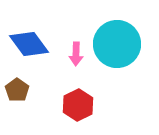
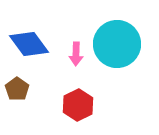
brown pentagon: moved 1 px up
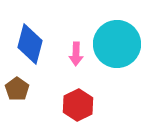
blue diamond: moved 1 px right; rotated 51 degrees clockwise
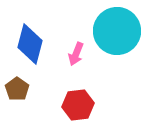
cyan circle: moved 13 px up
pink arrow: rotated 20 degrees clockwise
red hexagon: rotated 20 degrees clockwise
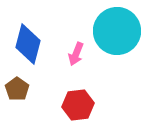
blue diamond: moved 2 px left
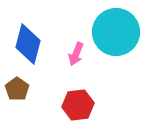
cyan circle: moved 1 px left, 1 px down
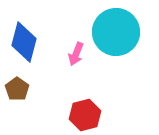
blue diamond: moved 4 px left, 2 px up
red hexagon: moved 7 px right, 10 px down; rotated 8 degrees counterclockwise
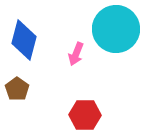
cyan circle: moved 3 px up
blue diamond: moved 2 px up
red hexagon: rotated 16 degrees clockwise
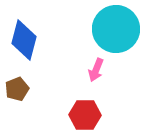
pink arrow: moved 20 px right, 16 px down
brown pentagon: rotated 15 degrees clockwise
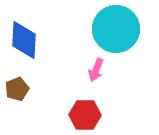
blue diamond: rotated 12 degrees counterclockwise
